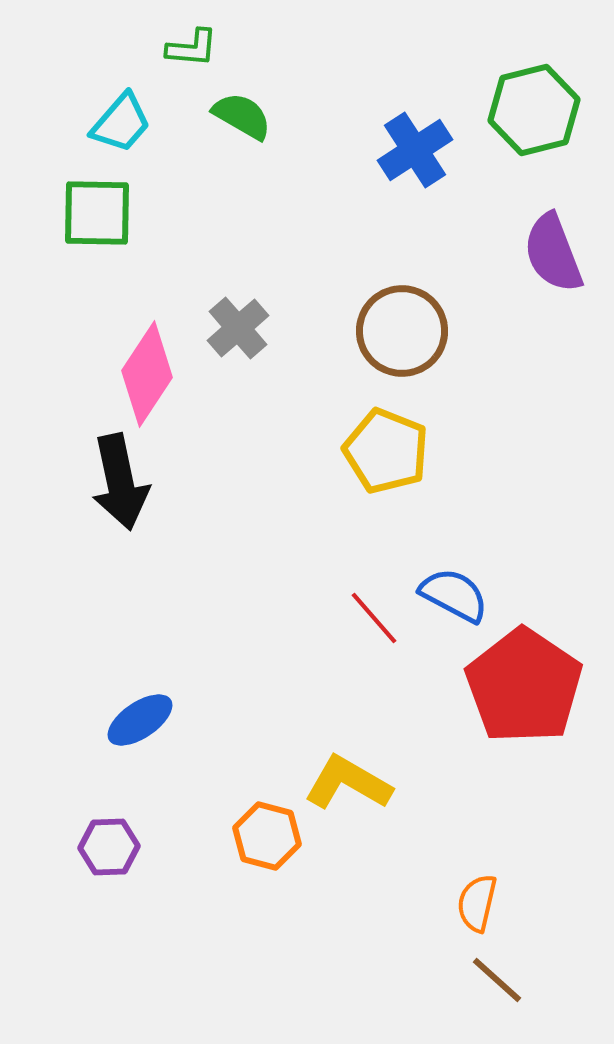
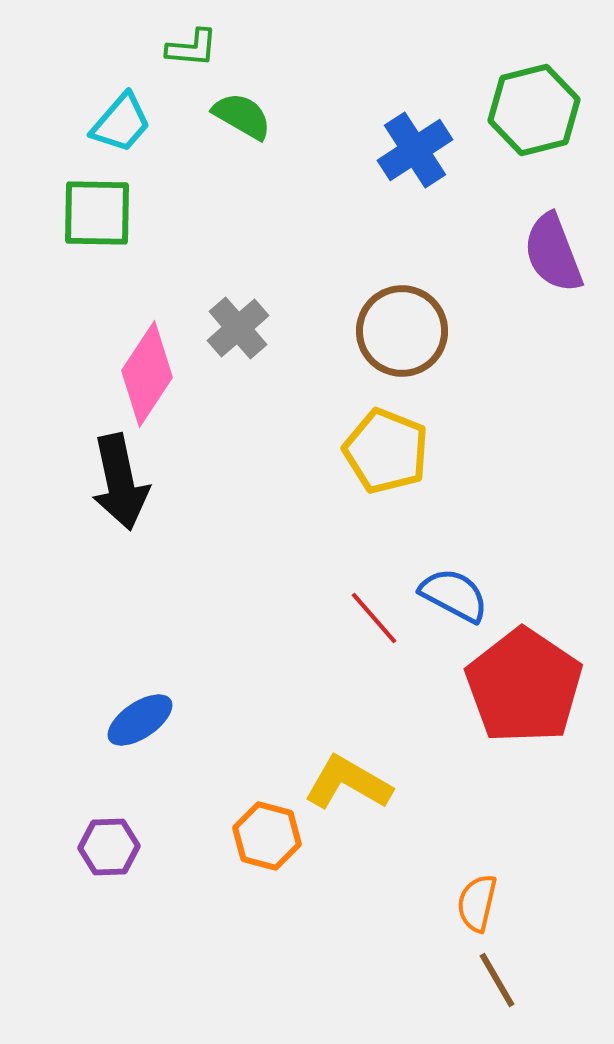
brown line: rotated 18 degrees clockwise
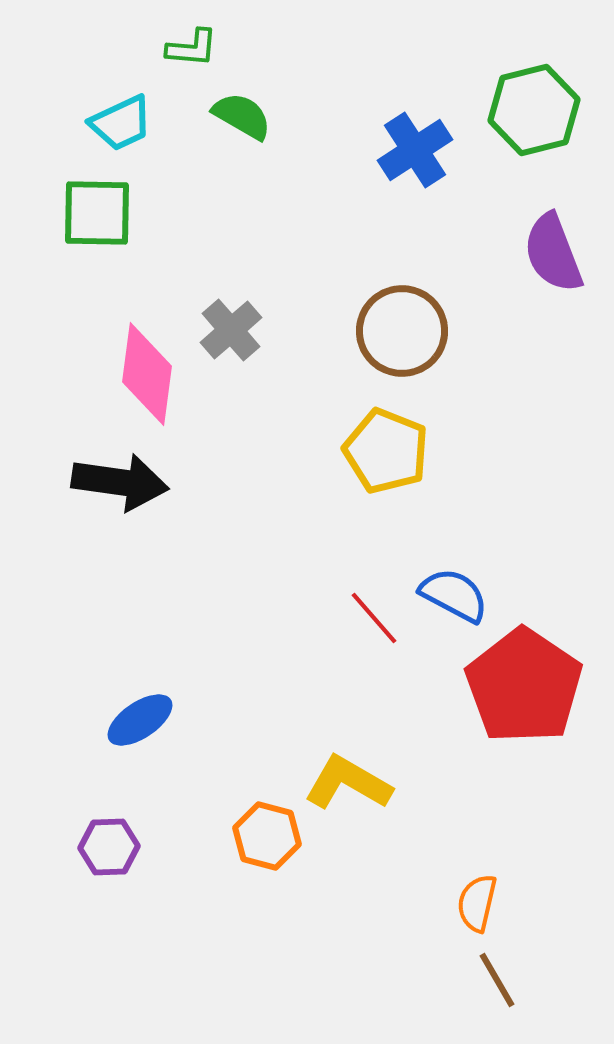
cyan trapezoid: rotated 24 degrees clockwise
gray cross: moved 7 px left, 2 px down
pink diamond: rotated 26 degrees counterclockwise
black arrow: rotated 70 degrees counterclockwise
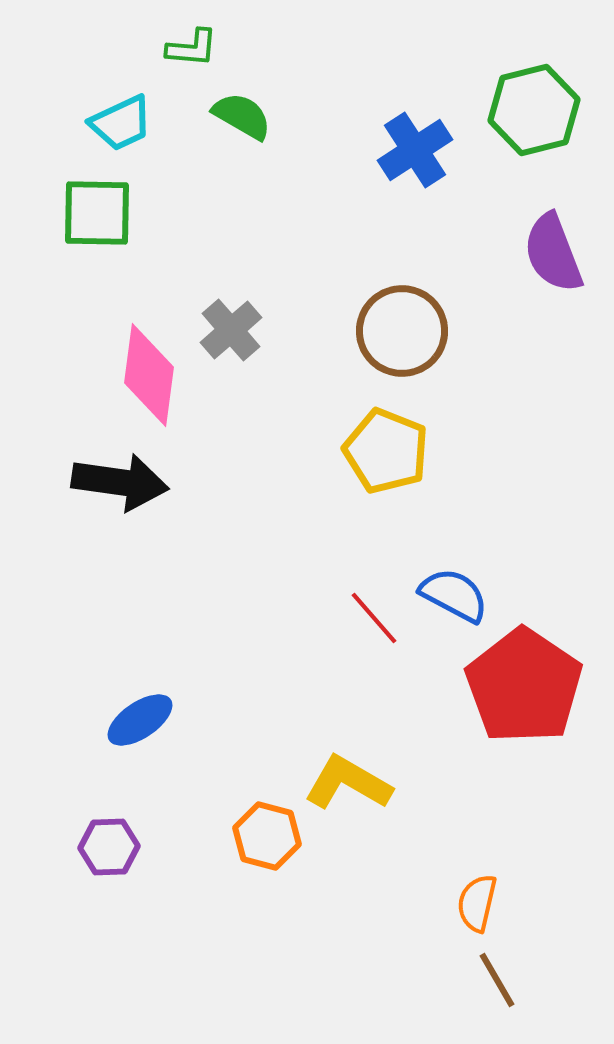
pink diamond: moved 2 px right, 1 px down
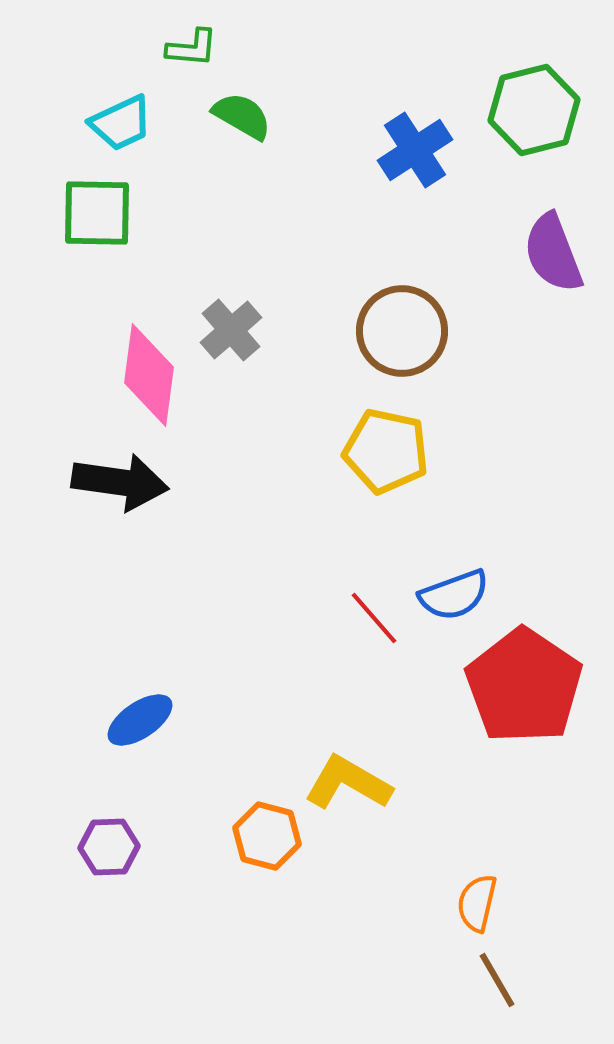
yellow pentagon: rotated 10 degrees counterclockwise
blue semicircle: rotated 132 degrees clockwise
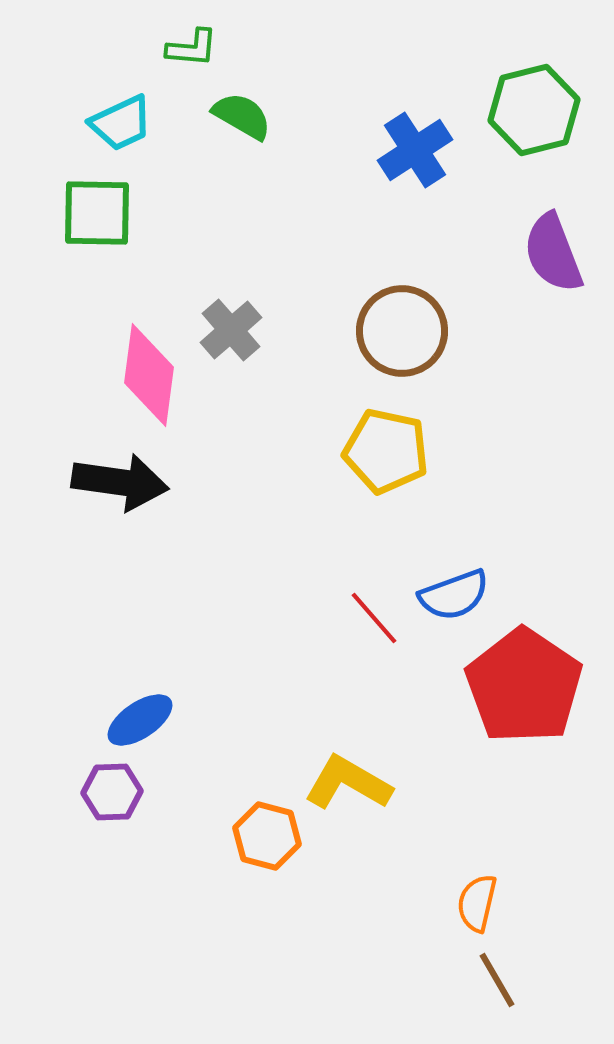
purple hexagon: moved 3 px right, 55 px up
